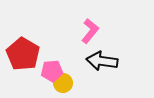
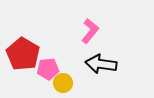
black arrow: moved 1 px left, 3 px down
pink pentagon: moved 4 px left, 2 px up
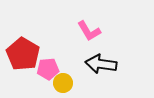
pink L-shape: moved 1 px left; rotated 110 degrees clockwise
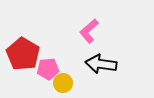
pink L-shape: rotated 80 degrees clockwise
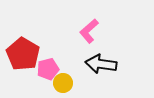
pink pentagon: rotated 10 degrees counterclockwise
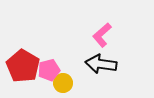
pink L-shape: moved 13 px right, 4 px down
red pentagon: moved 12 px down
pink pentagon: moved 1 px right, 1 px down
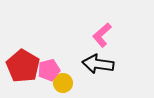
black arrow: moved 3 px left
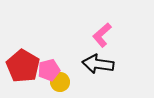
yellow circle: moved 3 px left, 1 px up
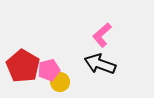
black arrow: moved 2 px right; rotated 12 degrees clockwise
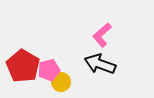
yellow circle: moved 1 px right
